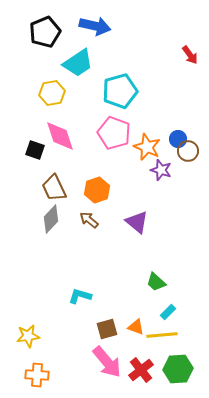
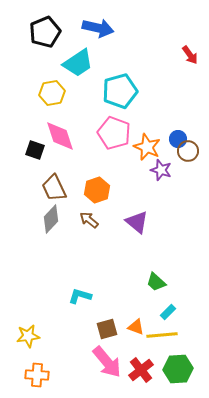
blue arrow: moved 3 px right, 2 px down
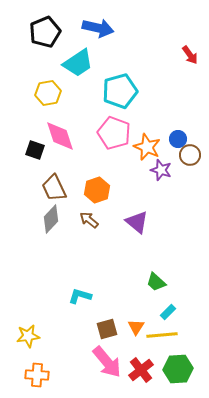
yellow hexagon: moved 4 px left
brown circle: moved 2 px right, 4 px down
orange triangle: rotated 42 degrees clockwise
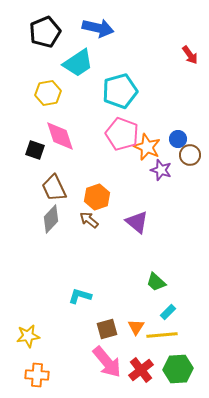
pink pentagon: moved 8 px right, 1 px down
orange hexagon: moved 7 px down
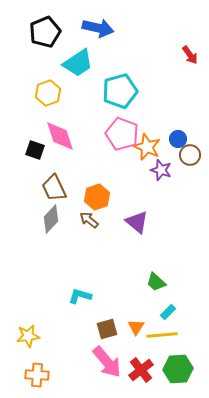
yellow hexagon: rotated 10 degrees counterclockwise
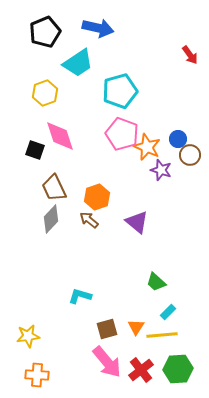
yellow hexagon: moved 3 px left
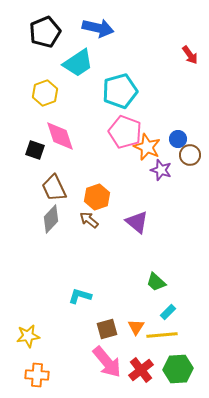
pink pentagon: moved 3 px right, 2 px up
